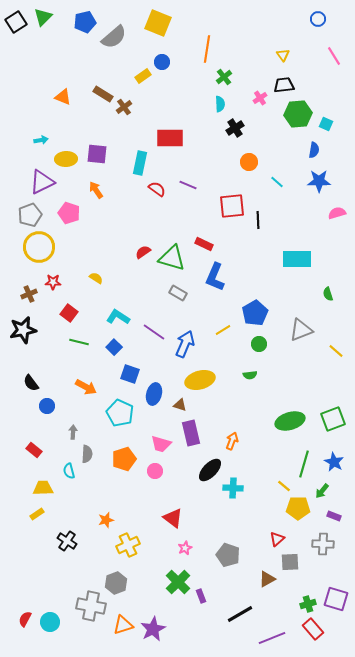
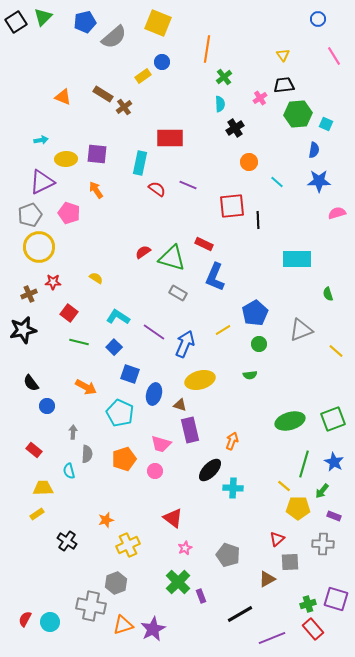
purple rectangle at (191, 433): moved 1 px left, 3 px up
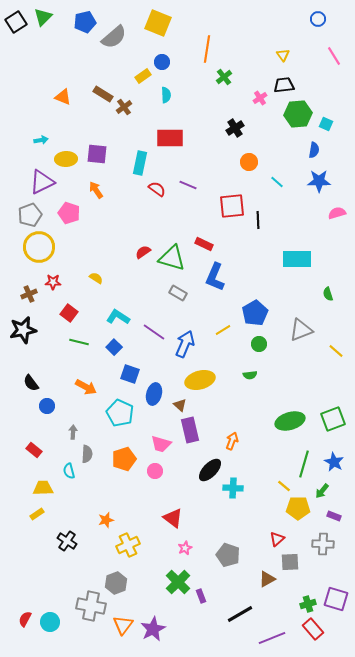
cyan semicircle at (220, 104): moved 54 px left, 9 px up
brown triangle at (180, 405): rotated 24 degrees clockwise
orange triangle at (123, 625): rotated 35 degrees counterclockwise
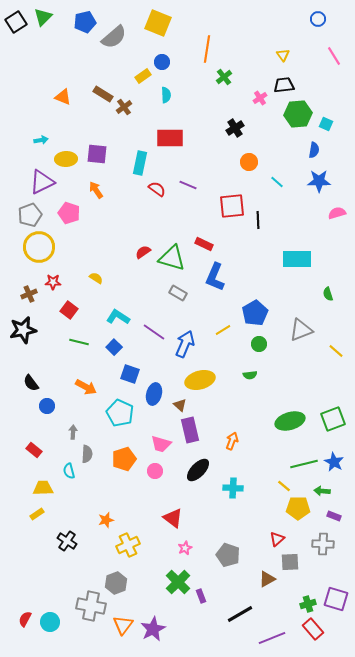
red square at (69, 313): moved 3 px up
green line at (304, 464): rotated 60 degrees clockwise
black ellipse at (210, 470): moved 12 px left
green arrow at (322, 491): rotated 56 degrees clockwise
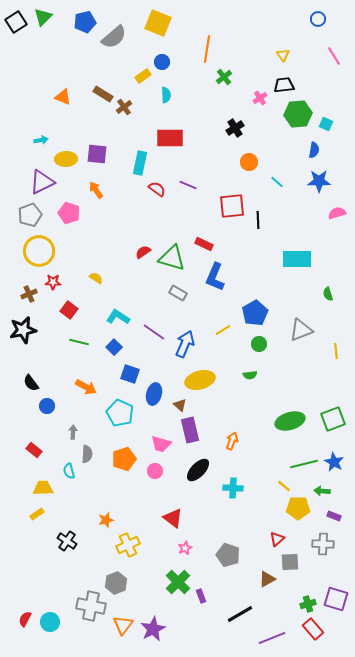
yellow circle at (39, 247): moved 4 px down
yellow line at (336, 351): rotated 42 degrees clockwise
